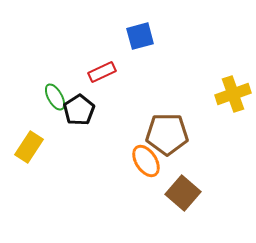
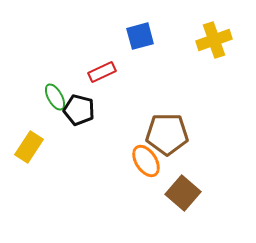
yellow cross: moved 19 px left, 54 px up
black pentagon: rotated 24 degrees counterclockwise
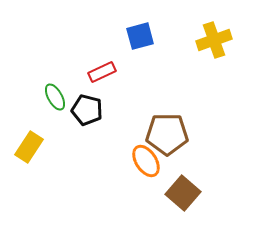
black pentagon: moved 8 px right
